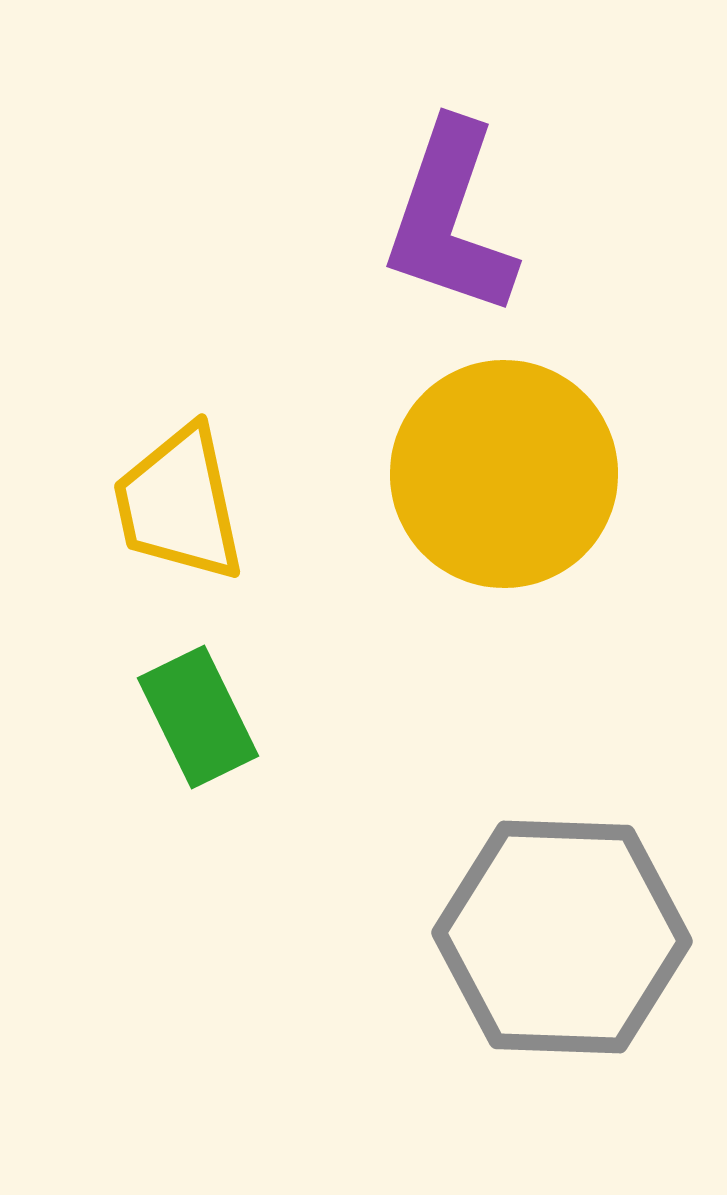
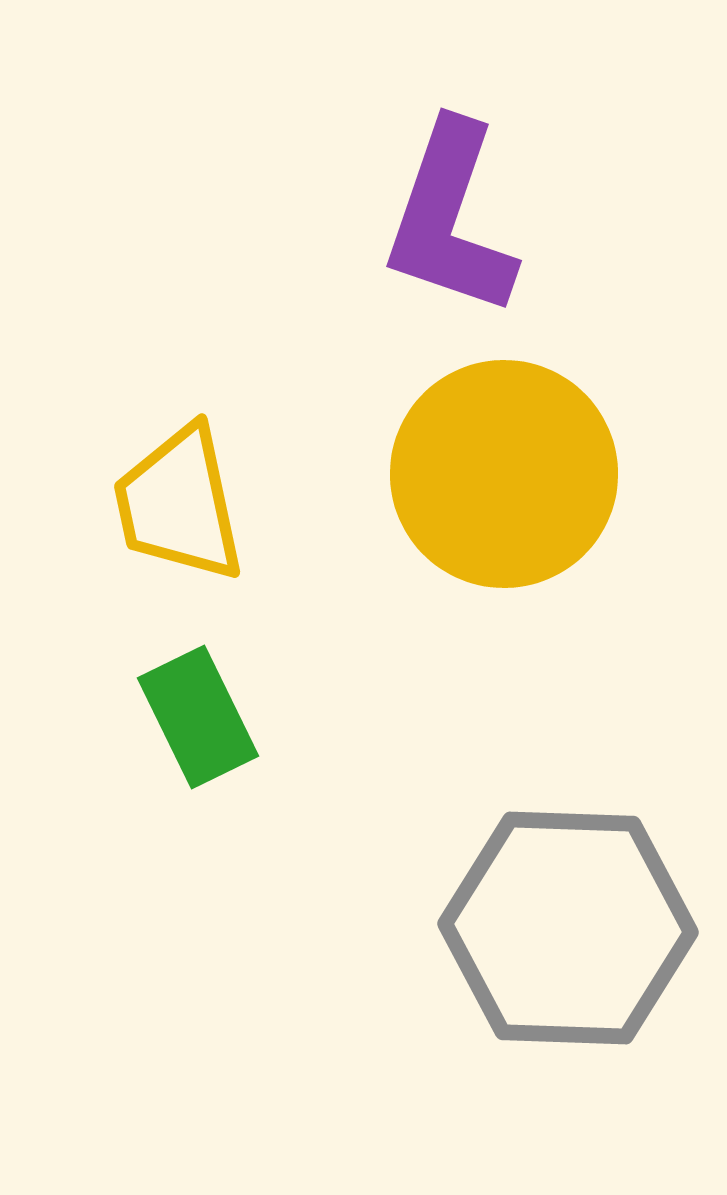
gray hexagon: moved 6 px right, 9 px up
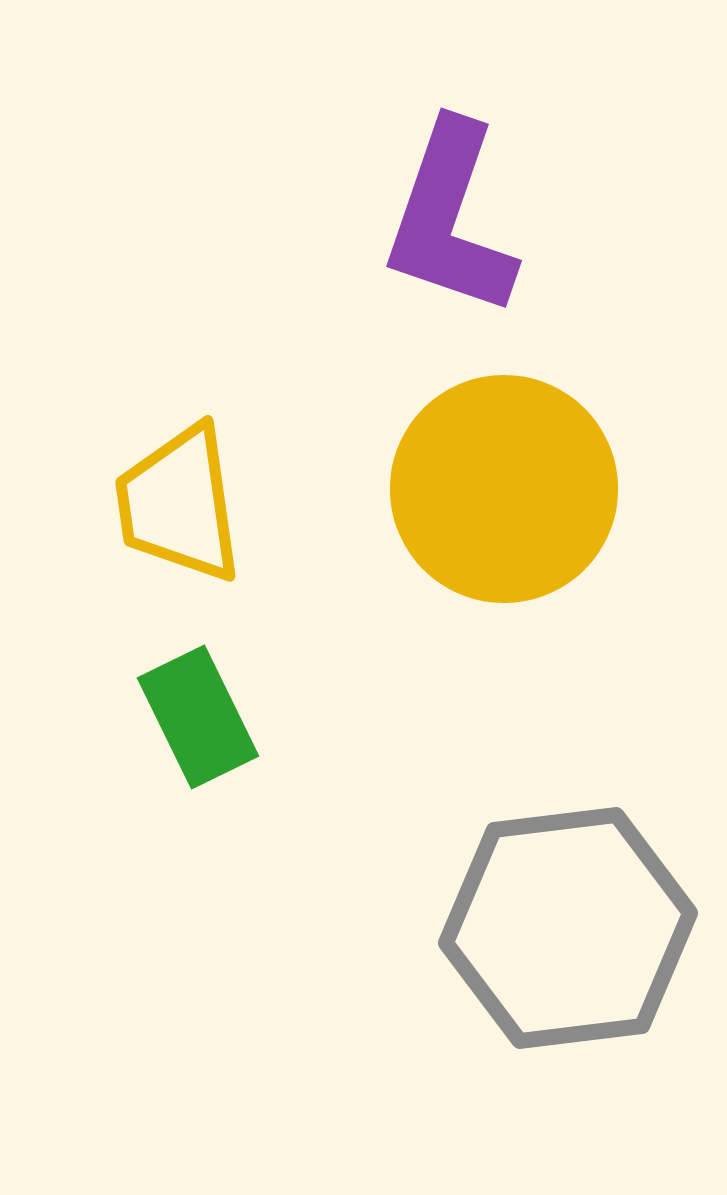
yellow circle: moved 15 px down
yellow trapezoid: rotated 4 degrees clockwise
gray hexagon: rotated 9 degrees counterclockwise
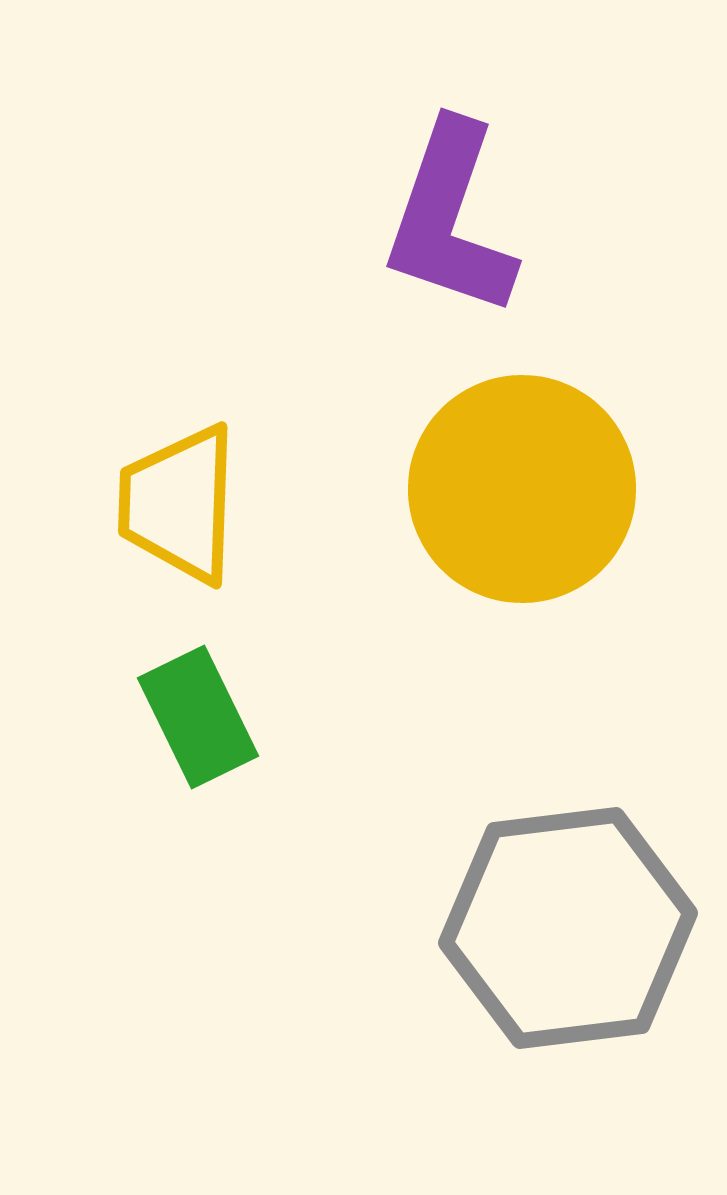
yellow circle: moved 18 px right
yellow trapezoid: rotated 10 degrees clockwise
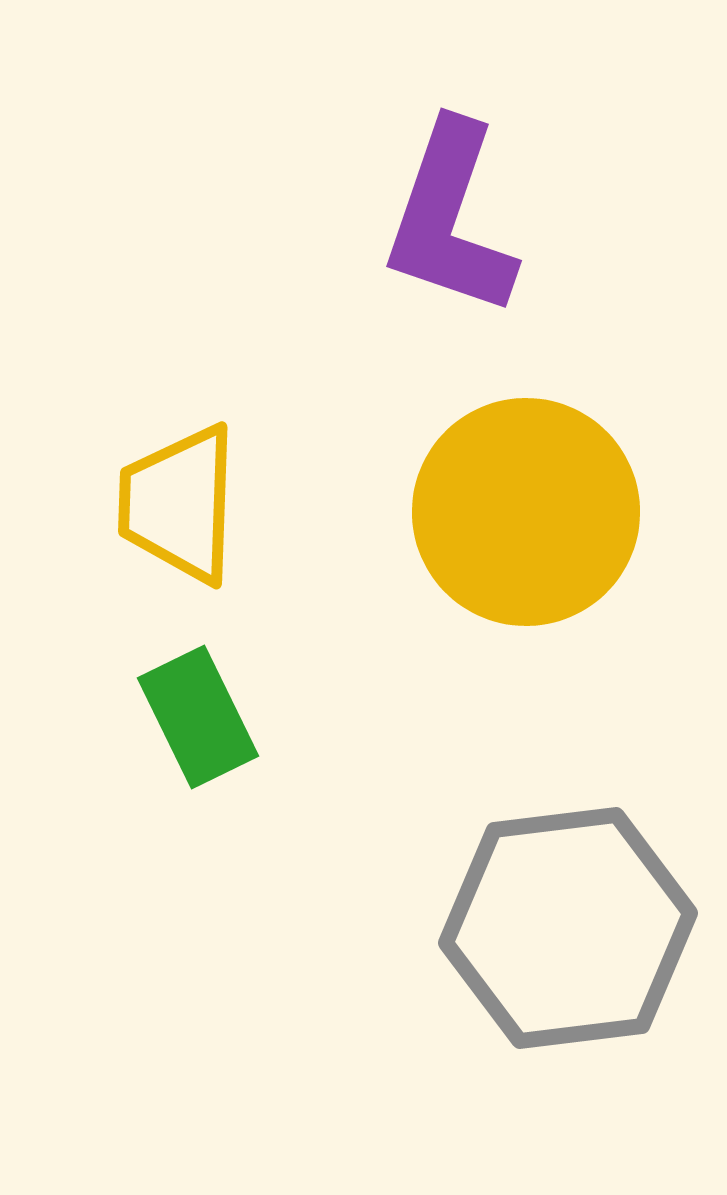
yellow circle: moved 4 px right, 23 px down
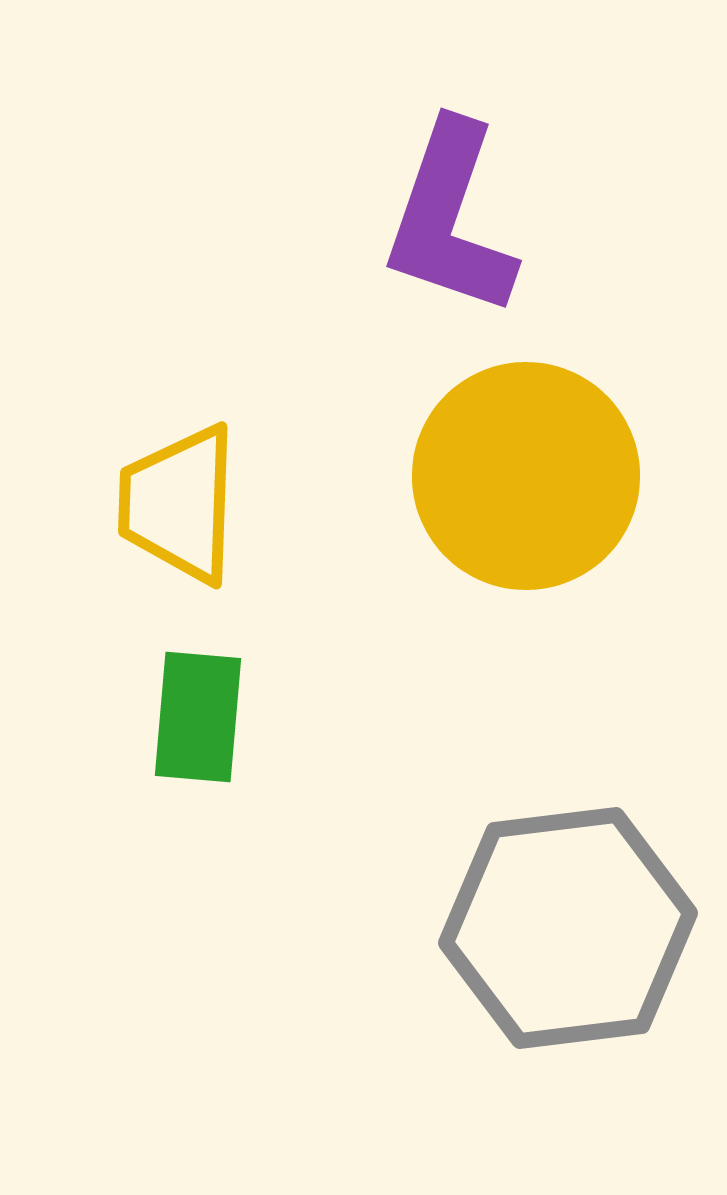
yellow circle: moved 36 px up
green rectangle: rotated 31 degrees clockwise
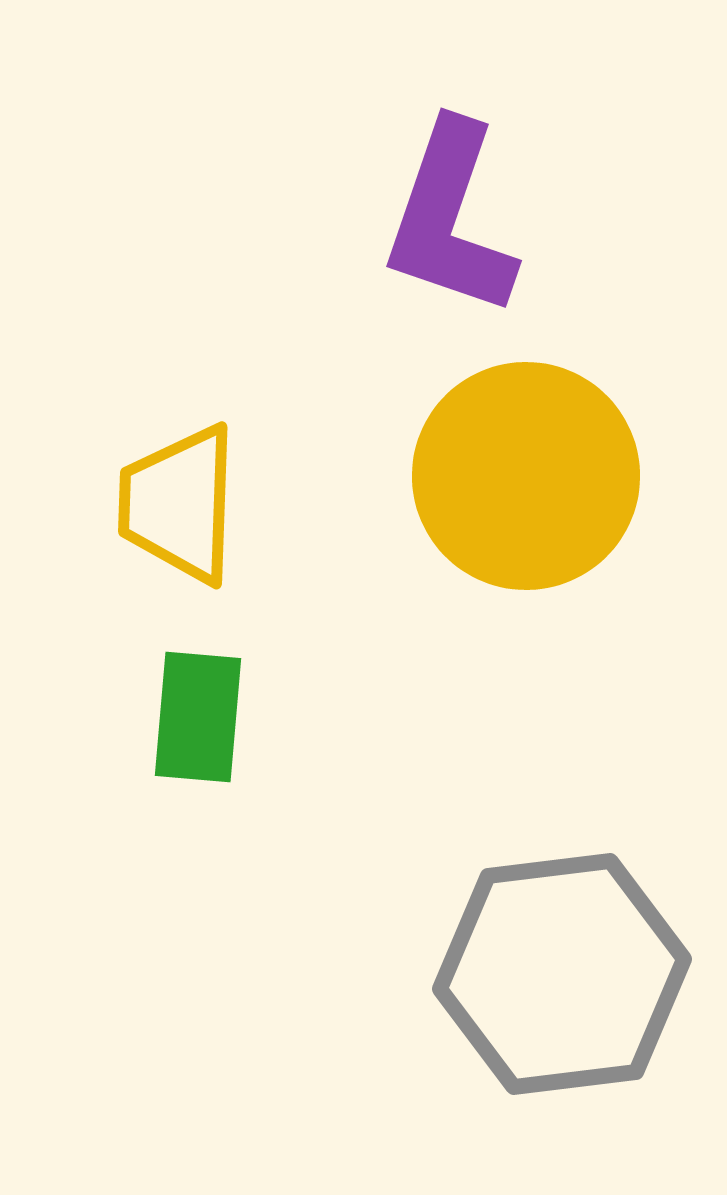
gray hexagon: moved 6 px left, 46 px down
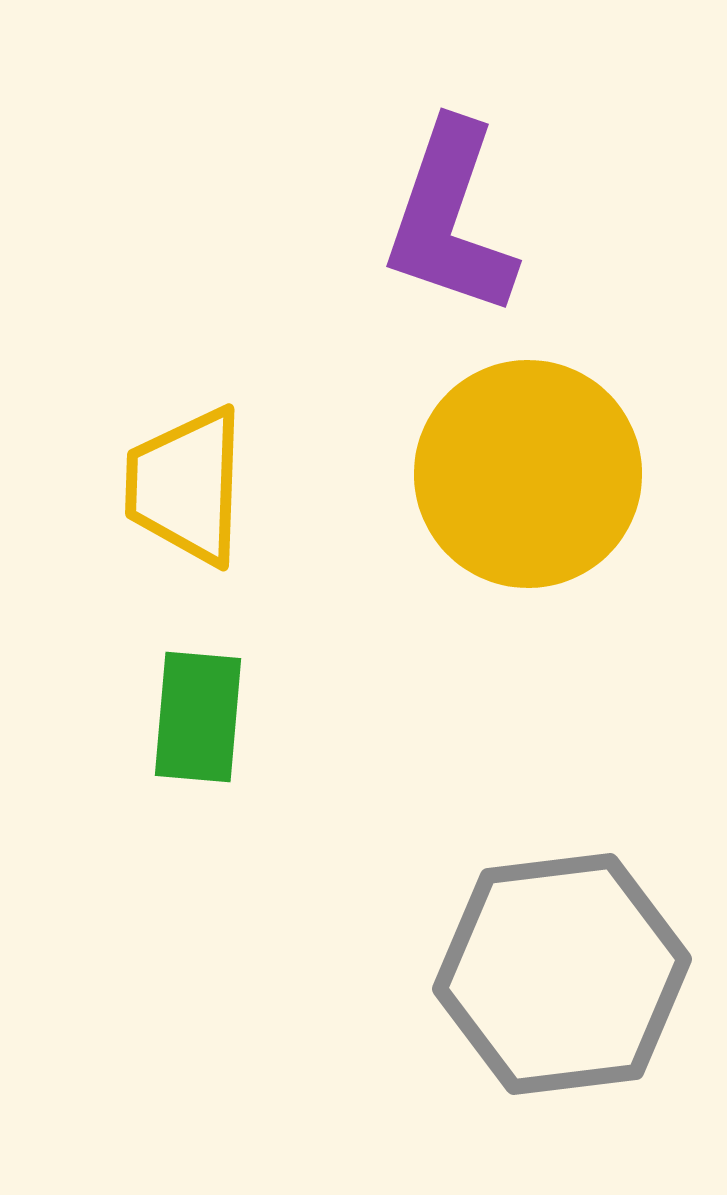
yellow circle: moved 2 px right, 2 px up
yellow trapezoid: moved 7 px right, 18 px up
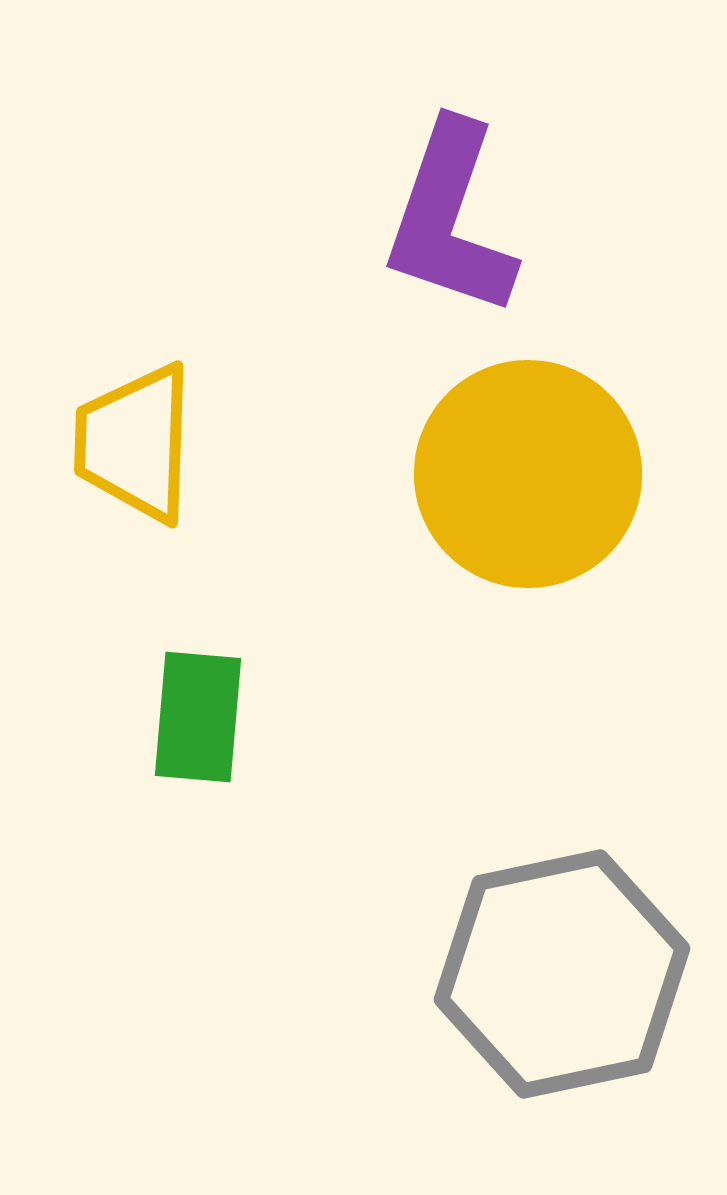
yellow trapezoid: moved 51 px left, 43 px up
gray hexagon: rotated 5 degrees counterclockwise
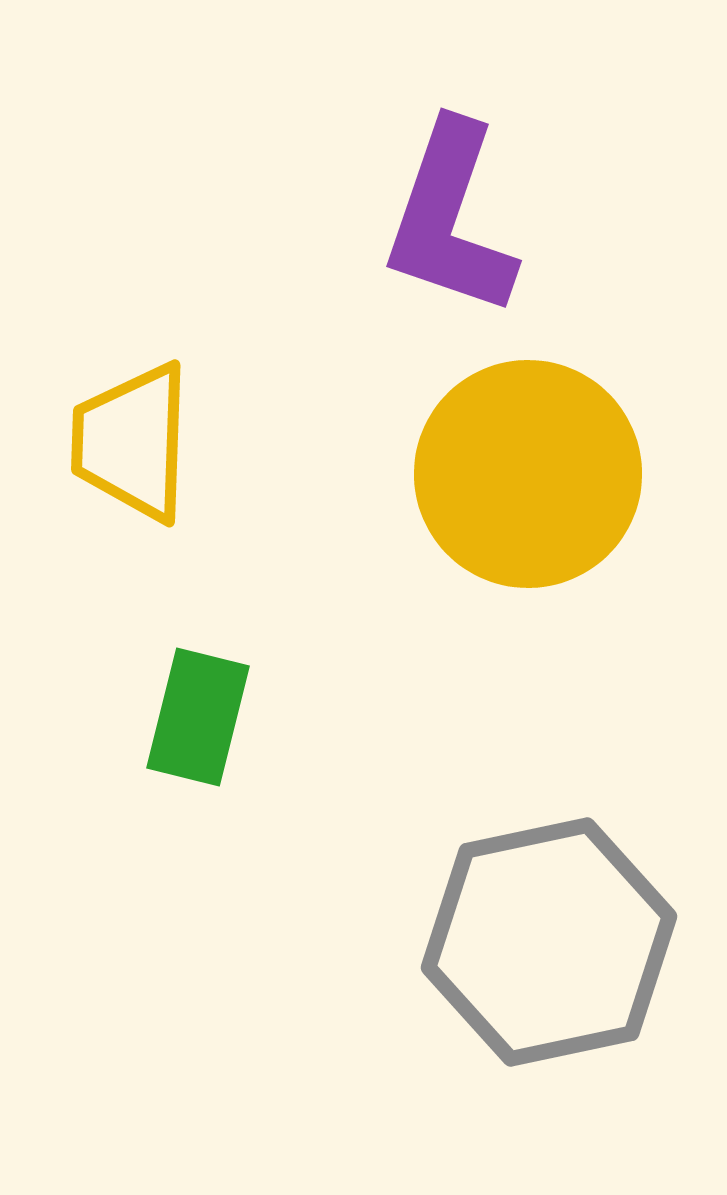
yellow trapezoid: moved 3 px left, 1 px up
green rectangle: rotated 9 degrees clockwise
gray hexagon: moved 13 px left, 32 px up
